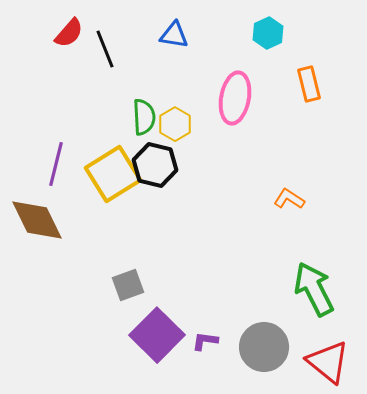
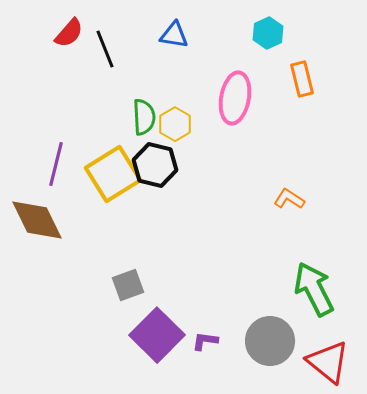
orange rectangle: moved 7 px left, 5 px up
gray circle: moved 6 px right, 6 px up
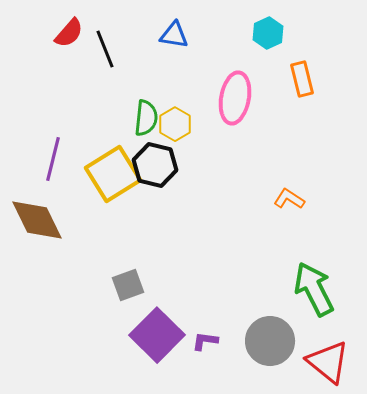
green semicircle: moved 2 px right, 1 px down; rotated 9 degrees clockwise
purple line: moved 3 px left, 5 px up
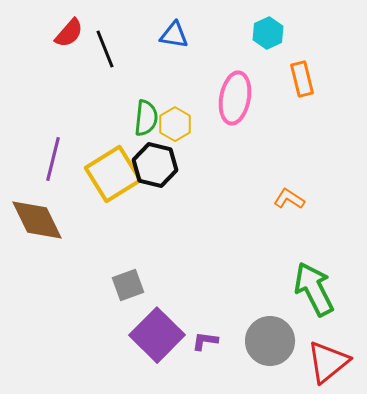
red triangle: rotated 42 degrees clockwise
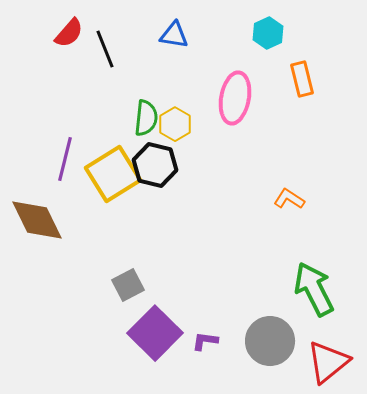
purple line: moved 12 px right
gray square: rotated 8 degrees counterclockwise
purple square: moved 2 px left, 2 px up
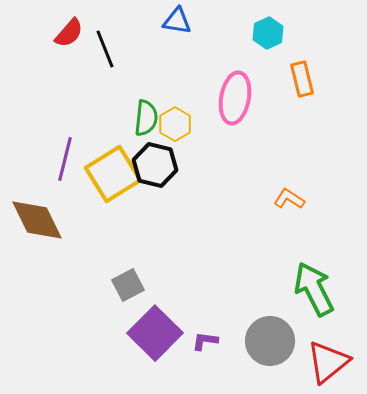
blue triangle: moved 3 px right, 14 px up
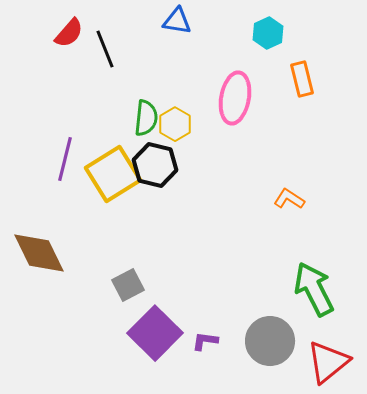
brown diamond: moved 2 px right, 33 px down
